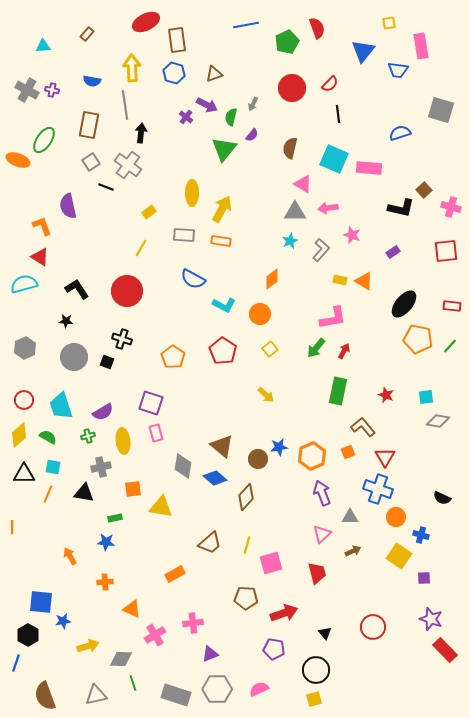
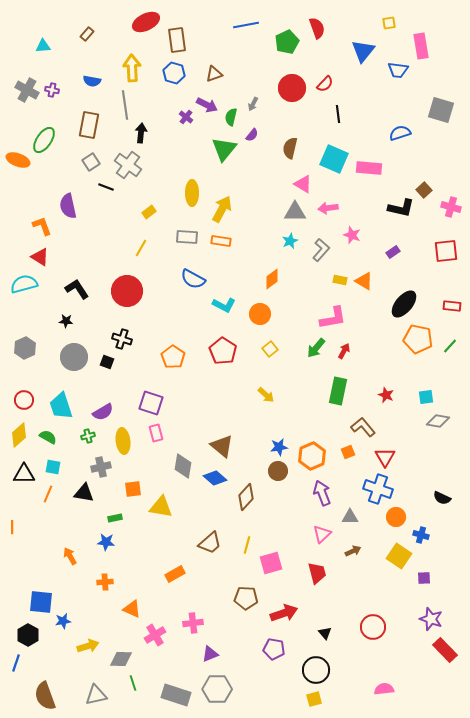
red semicircle at (330, 84): moved 5 px left
gray rectangle at (184, 235): moved 3 px right, 2 px down
brown circle at (258, 459): moved 20 px right, 12 px down
pink semicircle at (259, 689): moved 125 px right; rotated 18 degrees clockwise
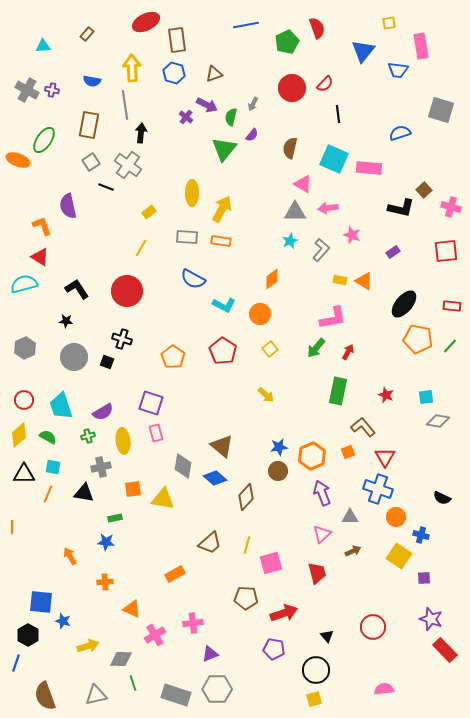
red arrow at (344, 351): moved 4 px right, 1 px down
yellow triangle at (161, 507): moved 2 px right, 8 px up
blue star at (63, 621): rotated 28 degrees clockwise
black triangle at (325, 633): moved 2 px right, 3 px down
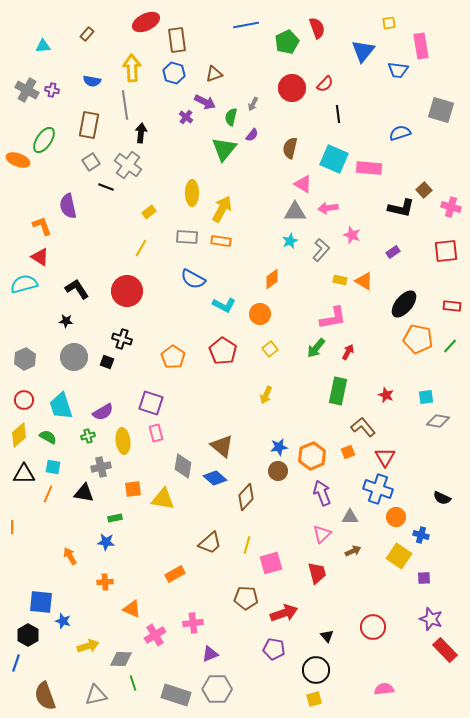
purple arrow at (207, 105): moved 2 px left, 3 px up
gray hexagon at (25, 348): moved 11 px down
yellow arrow at (266, 395): rotated 72 degrees clockwise
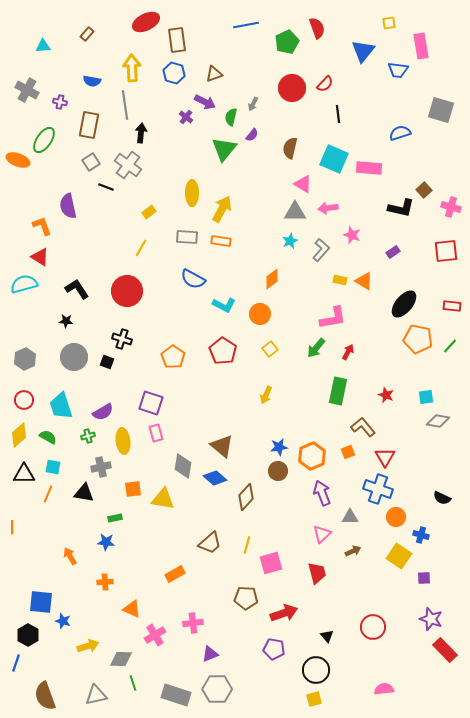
purple cross at (52, 90): moved 8 px right, 12 px down
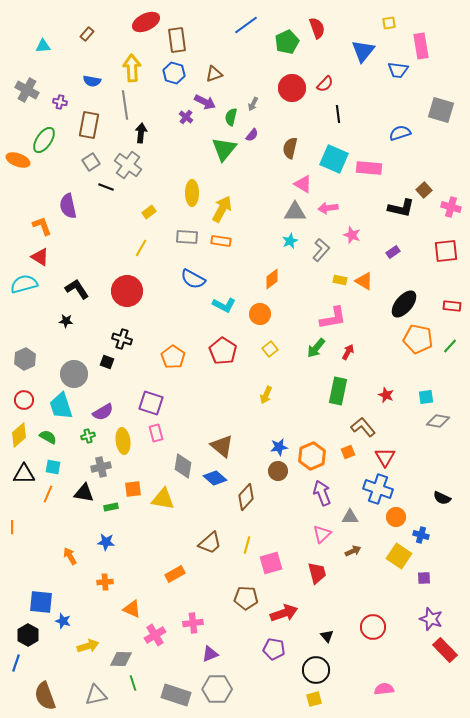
blue line at (246, 25): rotated 25 degrees counterclockwise
gray circle at (74, 357): moved 17 px down
green rectangle at (115, 518): moved 4 px left, 11 px up
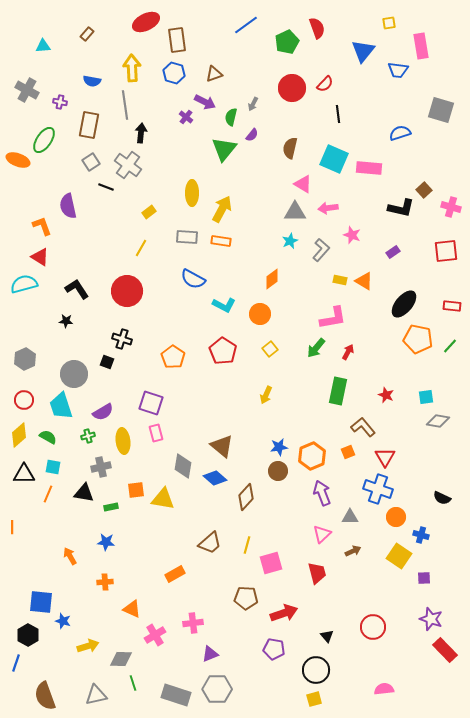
orange square at (133, 489): moved 3 px right, 1 px down
